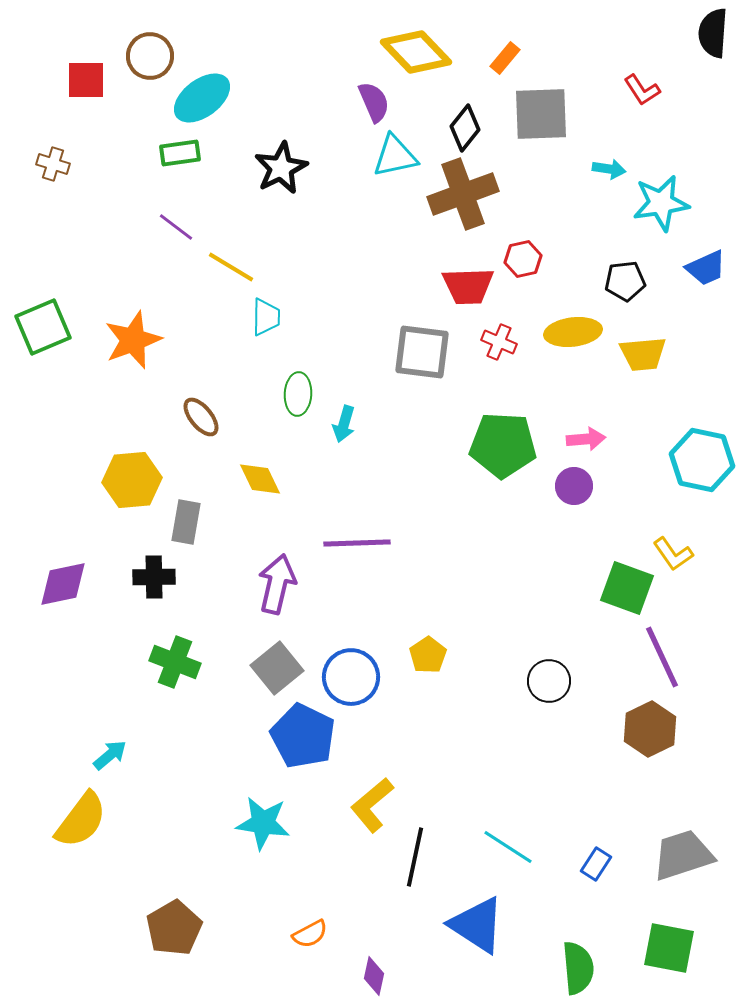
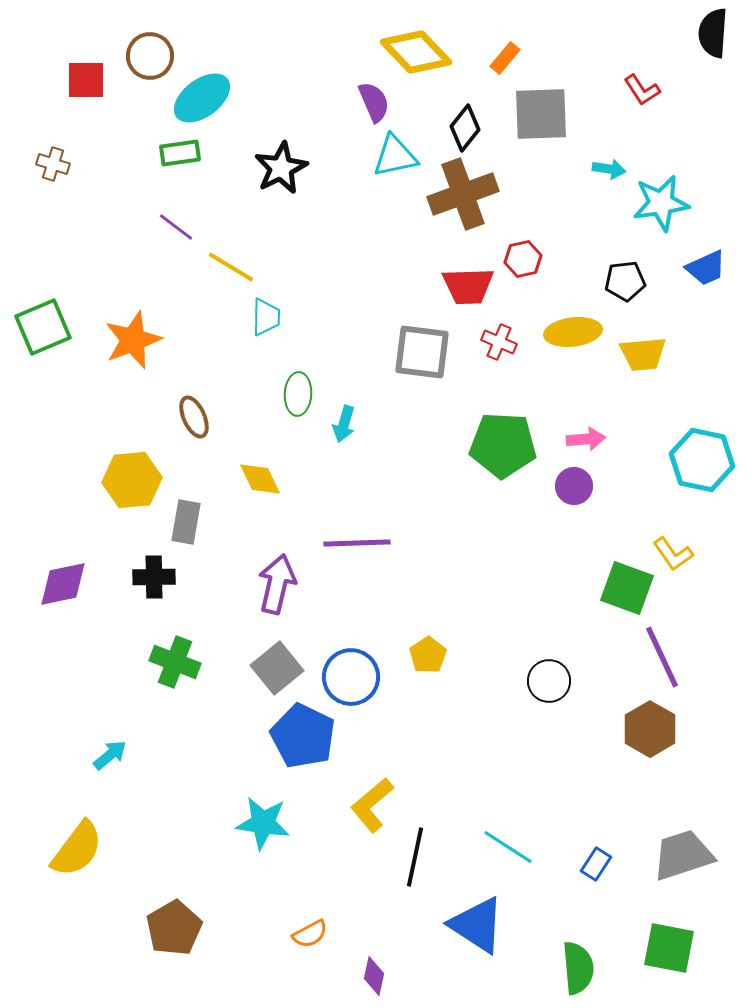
brown ellipse at (201, 417): moved 7 px left; rotated 15 degrees clockwise
brown hexagon at (650, 729): rotated 4 degrees counterclockwise
yellow semicircle at (81, 820): moved 4 px left, 29 px down
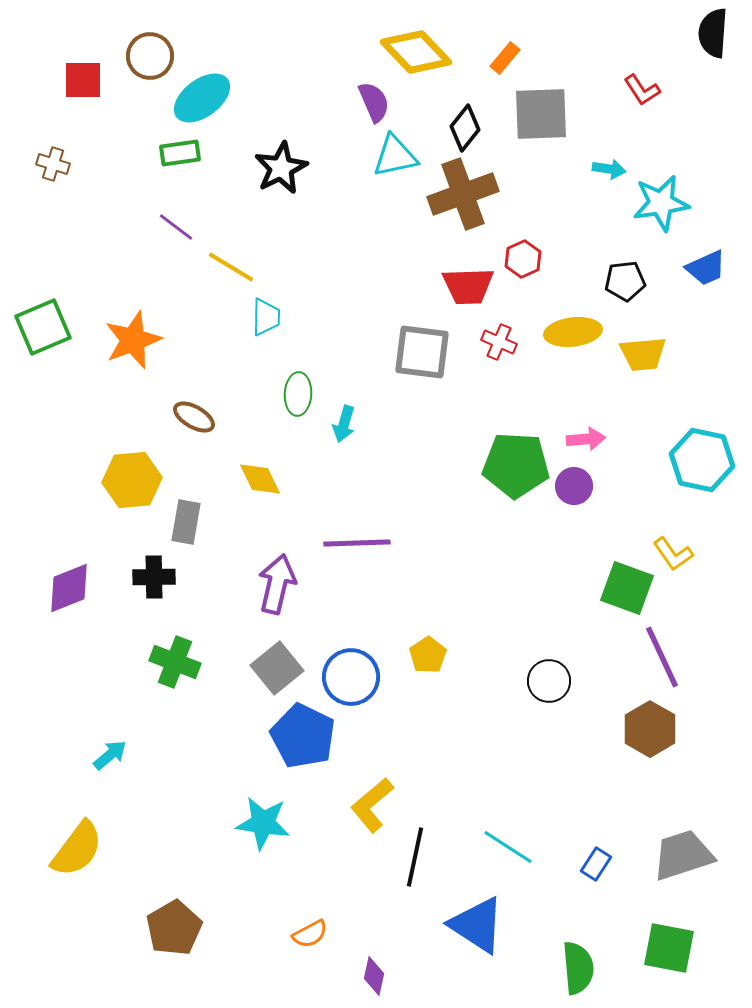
red square at (86, 80): moved 3 px left
red hexagon at (523, 259): rotated 12 degrees counterclockwise
brown ellipse at (194, 417): rotated 36 degrees counterclockwise
green pentagon at (503, 445): moved 13 px right, 20 px down
purple diamond at (63, 584): moved 6 px right, 4 px down; rotated 10 degrees counterclockwise
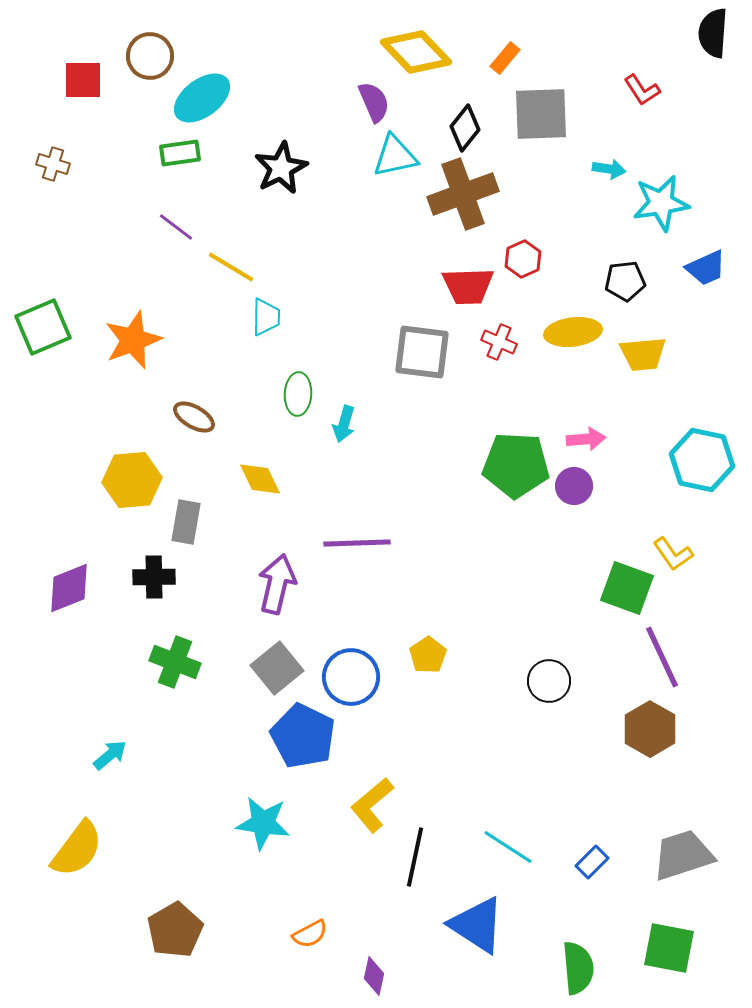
blue rectangle at (596, 864): moved 4 px left, 2 px up; rotated 12 degrees clockwise
brown pentagon at (174, 928): moved 1 px right, 2 px down
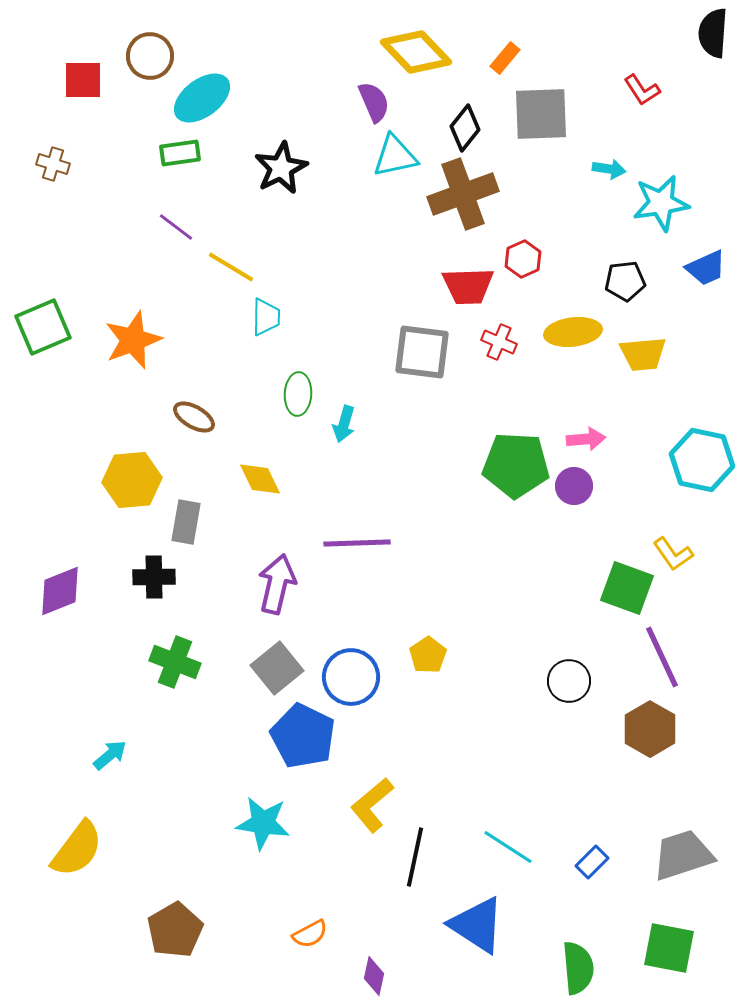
purple diamond at (69, 588): moved 9 px left, 3 px down
black circle at (549, 681): moved 20 px right
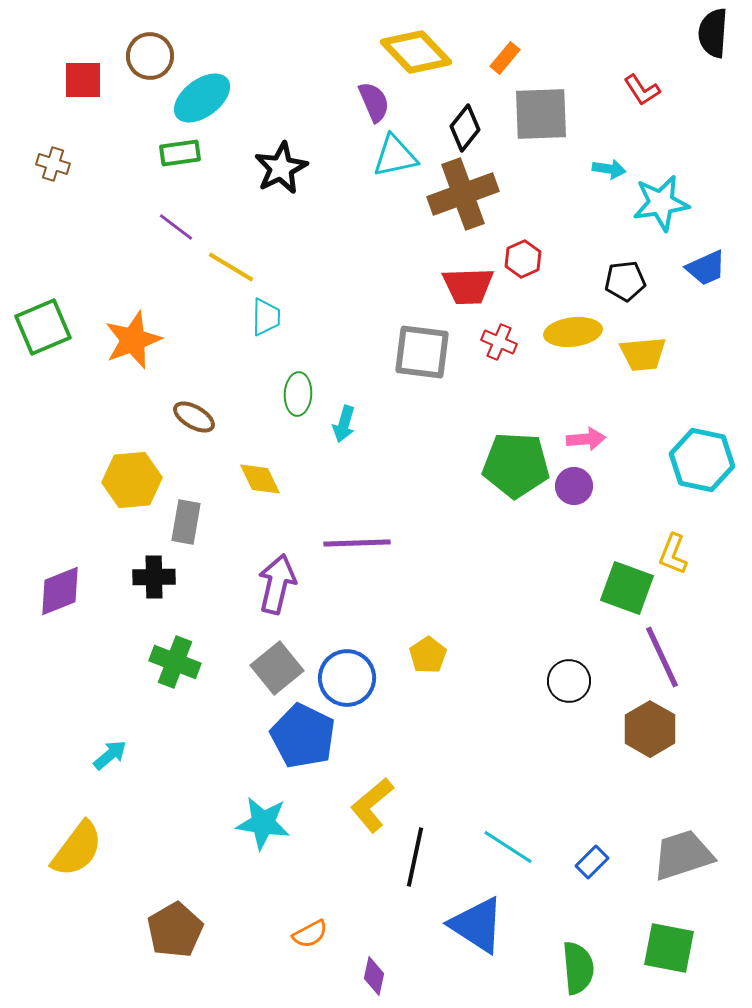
yellow L-shape at (673, 554): rotated 57 degrees clockwise
blue circle at (351, 677): moved 4 px left, 1 px down
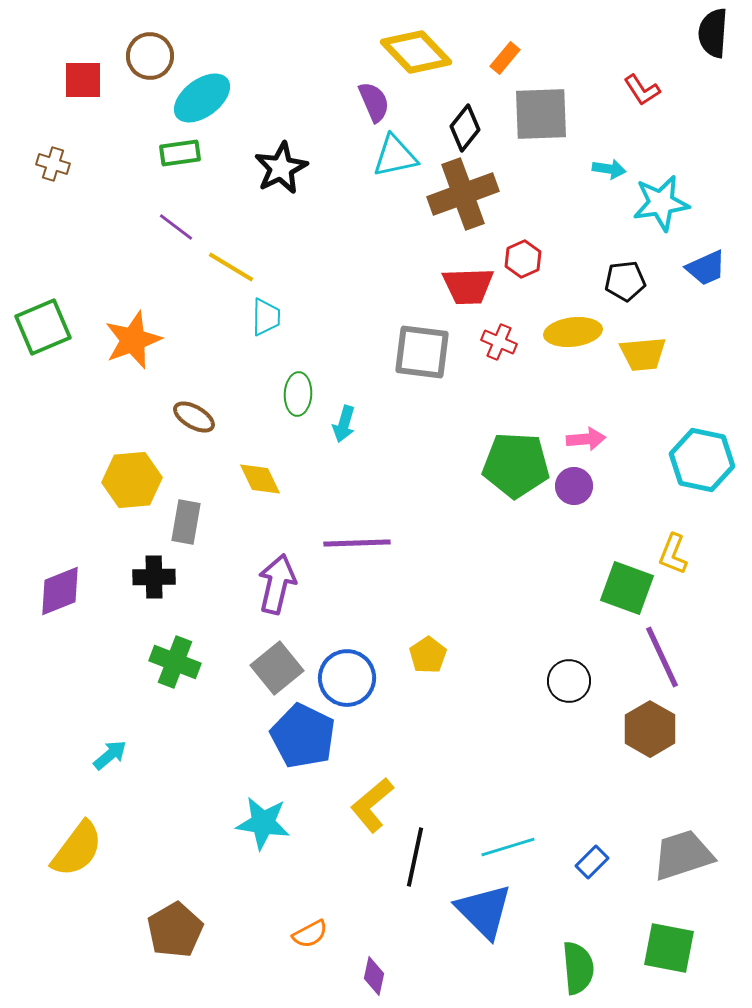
cyan line at (508, 847): rotated 50 degrees counterclockwise
blue triangle at (477, 925): moved 7 px right, 14 px up; rotated 12 degrees clockwise
